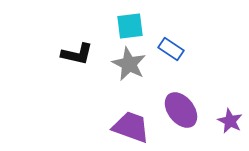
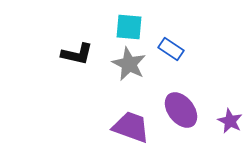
cyan square: moved 1 px left, 1 px down; rotated 12 degrees clockwise
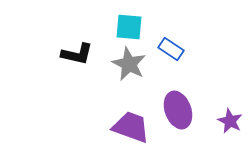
purple ellipse: moved 3 px left; rotated 18 degrees clockwise
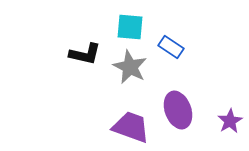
cyan square: moved 1 px right
blue rectangle: moved 2 px up
black L-shape: moved 8 px right
gray star: moved 1 px right, 3 px down
purple star: rotated 15 degrees clockwise
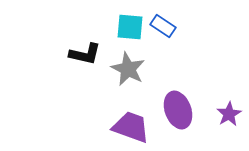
blue rectangle: moved 8 px left, 21 px up
gray star: moved 2 px left, 2 px down
purple star: moved 1 px left, 7 px up
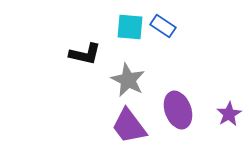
gray star: moved 11 px down
purple trapezoid: moved 2 px left, 1 px up; rotated 147 degrees counterclockwise
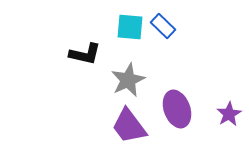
blue rectangle: rotated 10 degrees clockwise
gray star: rotated 20 degrees clockwise
purple ellipse: moved 1 px left, 1 px up
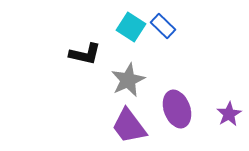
cyan square: moved 1 px right; rotated 28 degrees clockwise
